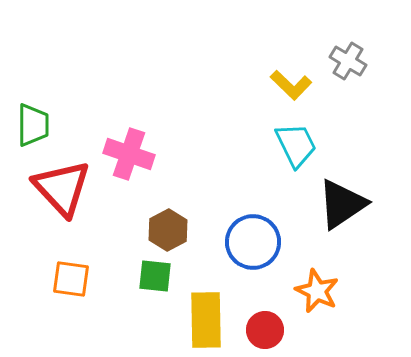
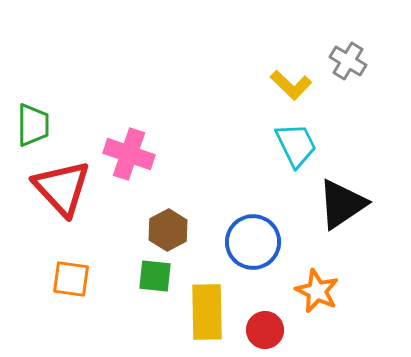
yellow rectangle: moved 1 px right, 8 px up
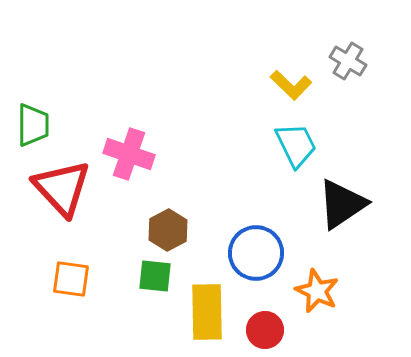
blue circle: moved 3 px right, 11 px down
